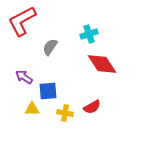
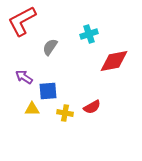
red diamond: moved 12 px right, 3 px up; rotated 68 degrees counterclockwise
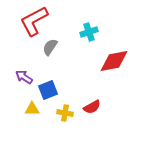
red L-shape: moved 12 px right
cyan cross: moved 2 px up
blue square: moved 1 px up; rotated 18 degrees counterclockwise
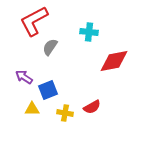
cyan cross: rotated 24 degrees clockwise
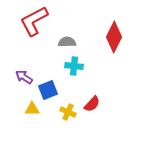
cyan cross: moved 15 px left, 34 px down
gray semicircle: moved 17 px right, 5 px up; rotated 54 degrees clockwise
red diamond: moved 24 px up; rotated 52 degrees counterclockwise
red semicircle: moved 3 px up; rotated 18 degrees counterclockwise
yellow cross: moved 3 px right, 1 px up; rotated 14 degrees clockwise
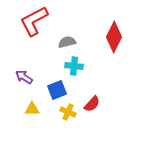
gray semicircle: rotated 12 degrees counterclockwise
blue square: moved 9 px right
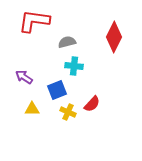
red L-shape: rotated 36 degrees clockwise
